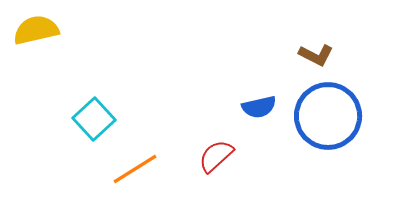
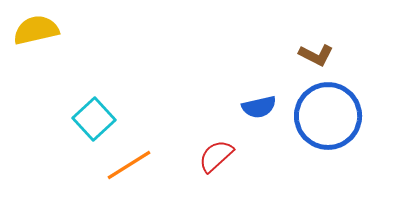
orange line: moved 6 px left, 4 px up
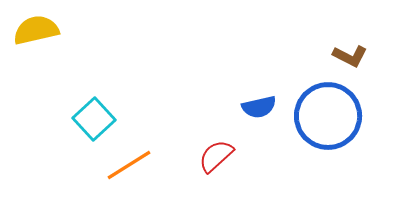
brown L-shape: moved 34 px right, 1 px down
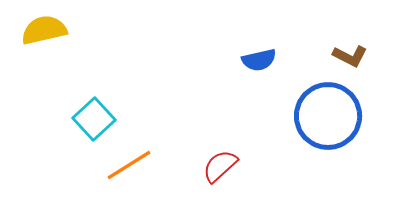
yellow semicircle: moved 8 px right
blue semicircle: moved 47 px up
red semicircle: moved 4 px right, 10 px down
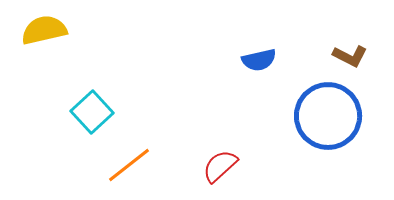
cyan square: moved 2 px left, 7 px up
orange line: rotated 6 degrees counterclockwise
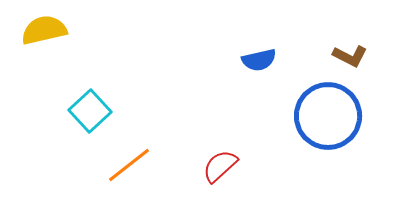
cyan square: moved 2 px left, 1 px up
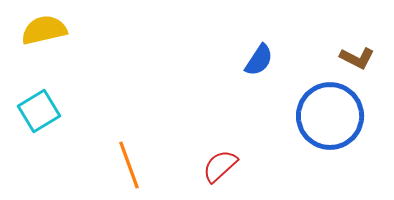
brown L-shape: moved 7 px right, 2 px down
blue semicircle: rotated 44 degrees counterclockwise
cyan square: moved 51 px left; rotated 12 degrees clockwise
blue circle: moved 2 px right
orange line: rotated 72 degrees counterclockwise
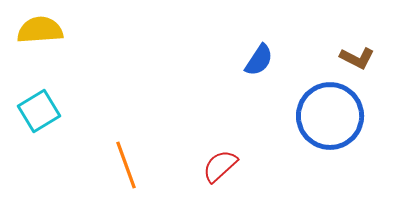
yellow semicircle: moved 4 px left; rotated 9 degrees clockwise
orange line: moved 3 px left
